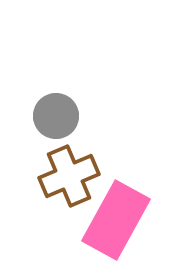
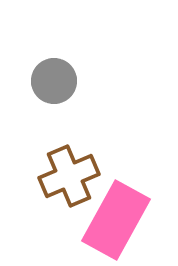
gray circle: moved 2 px left, 35 px up
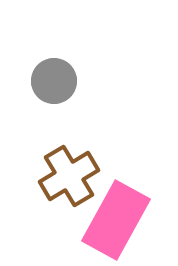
brown cross: rotated 8 degrees counterclockwise
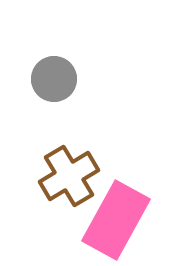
gray circle: moved 2 px up
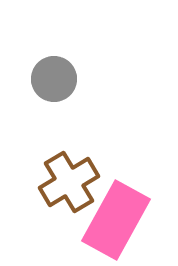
brown cross: moved 6 px down
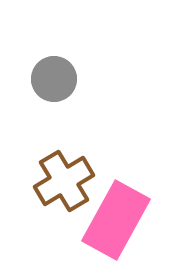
brown cross: moved 5 px left, 1 px up
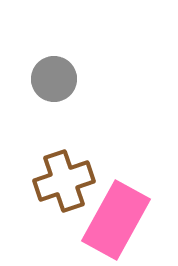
brown cross: rotated 12 degrees clockwise
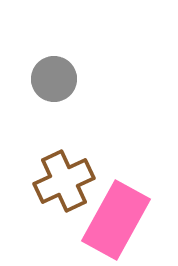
brown cross: rotated 6 degrees counterclockwise
